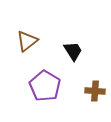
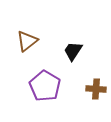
black trapezoid: rotated 115 degrees counterclockwise
brown cross: moved 1 px right, 2 px up
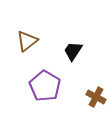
brown cross: moved 8 px down; rotated 24 degrees clockwise
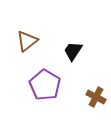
purple pentagon: moved 1 px up
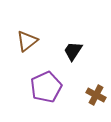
purple pentagon: moved 1 px right, 2 px down; rotated 16 degrees clockwise
brown cross: moved 2 px up
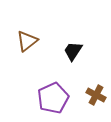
purple pentagon: moved 7 px right, 11 px down
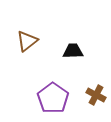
black trapezoid: rotated 55 degrees clockwise
purple pentagon: rotated 12 degrees counterclockwise
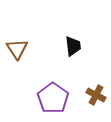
brown triangle: moved 10 px left, 8 px down; rotated 25 degrees counterclockwise
black trapezoid: moved 5 px up; rotated 85 degrees clockwise
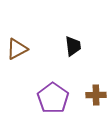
brown triangle: rotated 35 degrees clockwise
brown cross: rotated 30 degrees counterclockwise
